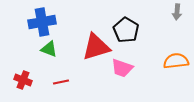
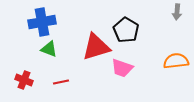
red cross: moved 1 px right
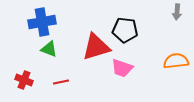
black pentagon: moved 1 px left; rotated 25 degrees counterclockwise
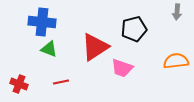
blue cross: rotated 16 degrees clockwise
black pentagon: moved 9 px right, 1 px up; rotated 20 degrees counterclockwise
red triangle: moved 1 px left; rotated 16 degrees counterclockwise
red cross: moved 5 px left, 4 px down
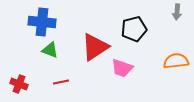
green triangle: moved 1 px right, 1 px down
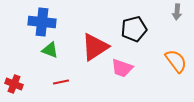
orange semicircle: rotated 60 degrees clockwise
red cross: moved 5 px left
